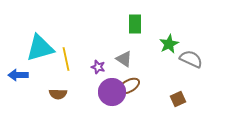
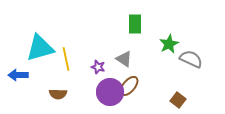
brown ellipse: rotated 20 degrees counterclockwise
purple circle: moved 2 px left
brown square: moved 1 px down; rotated 28 degrees counterclockwise
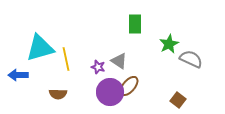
gray triangle: moved 5 px left, 2 px down
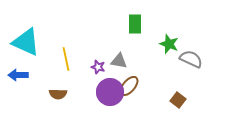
green star: rotated 24 degrees counterclockwise
cyan triangle: moved 14 px left, 6 px up; rotated 40 degrees clockwise
gray triangle: rotated 24 degrees counterclockwise
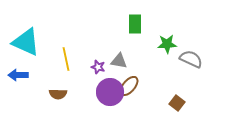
green star: moved 2 px left; rotated 24 degrees counterclockwise
brown square: moved 1 px left, 3 px down
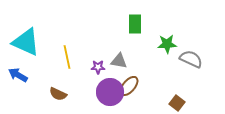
yellow line: moved 1 px right, 2 px up
purple star: rotated 16 degrees counterclockwise
blue arrow: rotated 30 degrees clockwise
brown semicircle: rotated 24 degrees clockwise
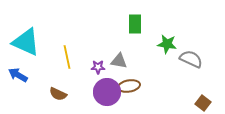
green star: rotated 12 degrees clockwise
brown ellipse: rotated 40 degrees clockwise
purple circle: moved 3 px left
brown square: moved 26 px right
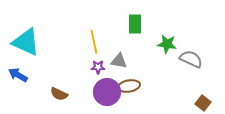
yellow line: moved 27 px right, 15 px up
brown semicircle: moved 1 px right
